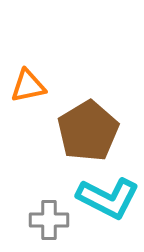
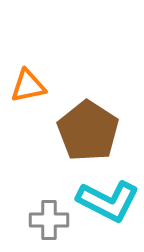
brown pentagon: rotated 8 degrees counterclockwise
cyan L-shape: moved 3 px down
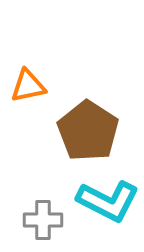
gray cross: moved 6 px left
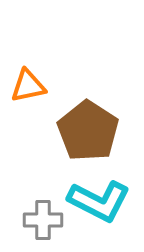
cyan L-shape: moved 9 px left
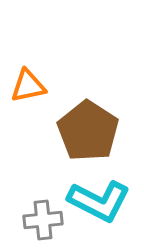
gray cross: rotated 6 degrees counterclockwise
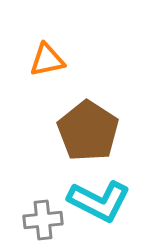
orange triangle: moved 19 px right, 26 px up
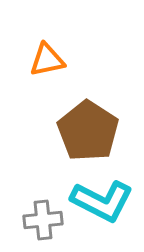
cyan L-shape: moved 3 px right
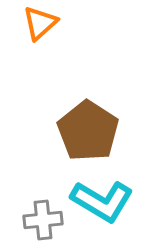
orange triangle: moved 7 px left, 37 px up; rotated 30 degrees counterclockwise
cyan L-shape: rotated 4 degrees clockwise
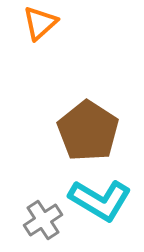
cyan L-shape: moved 2 px left, 1 px up
gray cross: rotated 27 degrees counterclockwise
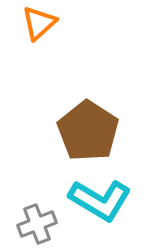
orange triangle: moved 1 px left
gray cross: moved 6 px left, 4 px down; rotated 12 degrees clockwise
